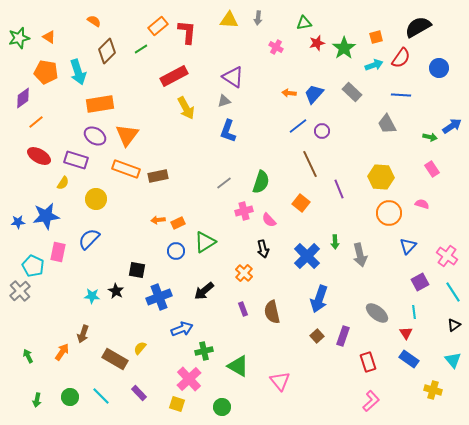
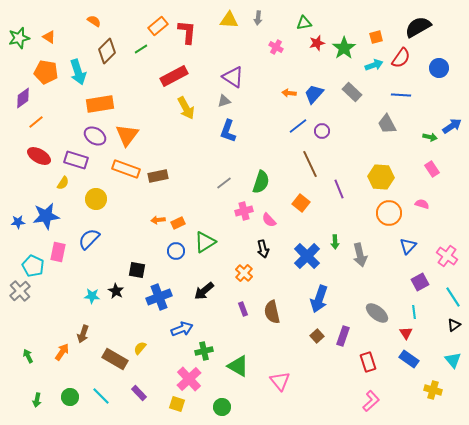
cyan line at (453, 292): moved 5 px down
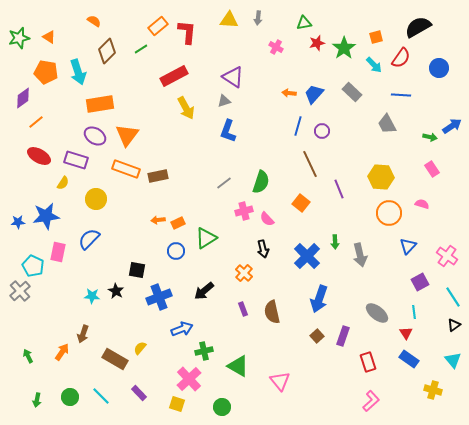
cyan arrow at (374, 65): rotated 66 degrees clockwise
blue line at (298, 126): rotated 36 degrees counterclockwise
pink semicircle at (269, 220): moved 2 px left, 1 px up
green triangle at (205, 242): moved 1 px right, 4 px up
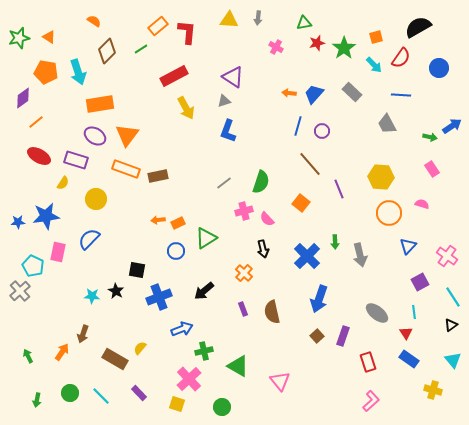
brown line at (310, 164): rotated 16 degrees counterclockwise
black triangle at (454, 325): moved 3 px left
green circle at (70, 397): moved 4 px up
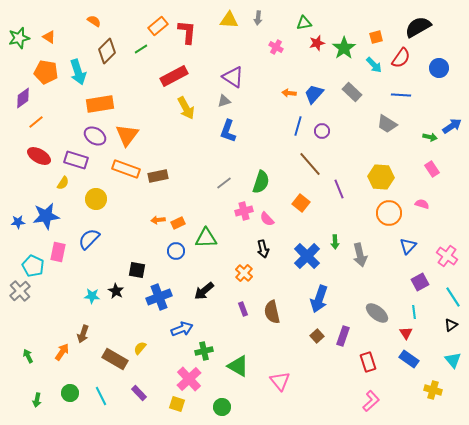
gray trapezoid at (387, 124): rotated 30 degrees counterclockwise
green triangle at (206, 238): rotated 30 degrees clockwise
cyan line at (101, 396): rotated 18 degrees clockwise
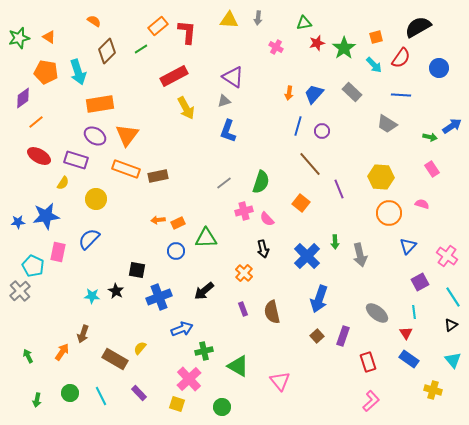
orange arrow at (289, 93): rotated 88 degrees counterclockwise
